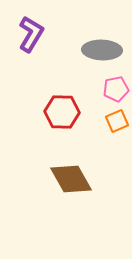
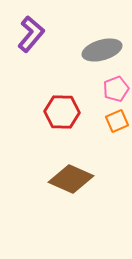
purple L-shape: rotated 9 degrees clockwise
gray ellipse: rotated 18 degrees counterclockwise
pink pentagon: rotated 10 degrees counterclockwise
brown diamond: rotated 36 degrees counterclockwise
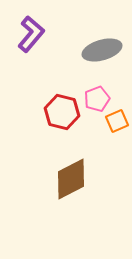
pink pentagon: moved 19 px left, 10 px down
red hexagon: rotated 12 degrees clockwise
brown diamond: rotated 51 degrees counterclockwise
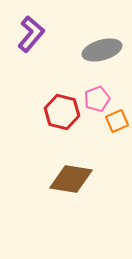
brown diamond: rotated 36 degrees clockwise
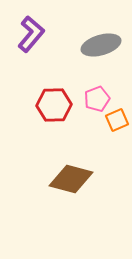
gray ellipse: moved 1 px left, 5 px up
red hexagon: moved 8 px left, 7 px up; rotated 16 degrees counterclockwise
orange square: moved 1 px up
brown diamond: rotated 6 degrees clockwise
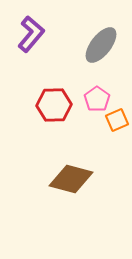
gray ellipse: rotated 36 degrees counterclockwise
pink pentagon: rotated 15 degrees counterclockwise
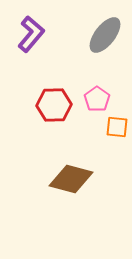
gray ellipse: moved 4 px right, 10 px up
orange square: moved 7 px down; rotated 30 degrees clockwise
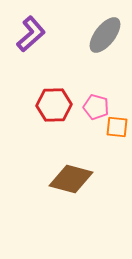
purple L-shape: rotated 9 degrees clockwise
pink pentagon: moved 1 px left, 8 px down; rotated 20 degrees counterclockwise
